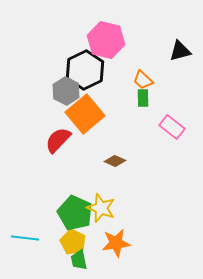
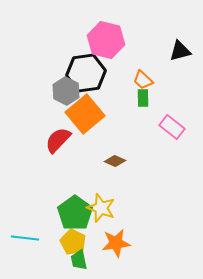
black hexagon: moved 1 px right, 3 px down; rotated 18 degrees clockwise
green pentagon: rotated 12 degrees clockwise
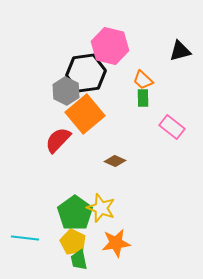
pink hexagon: moved 4 px right, 6 px down
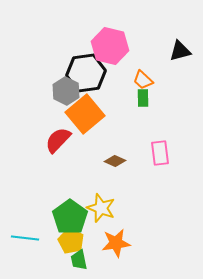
pink rectangle: moved 12 px left, 26 px down; rotated 45 degrees clockwise
green pentagon: moved 5 px left, 4 px down
yellow pentagon: moved 2 px left, 1 px up
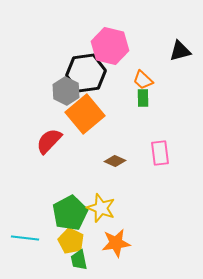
red semicircle: moved 9 px left, 1 px down
green pentagon: moved 4 px up; rotated 8 degrees clockwise
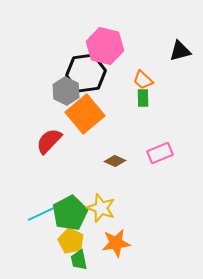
pink hexagon: moved 5 px left
pink rectangle: rotated 75 degrees clockwise
cyan line: moved 16 px right, 24 px up; rotated 32 degrees counterclockwise
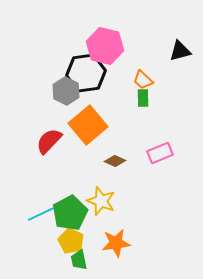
orange square: moved 3 px right, 11 px down
yellow star: moved 7 px up
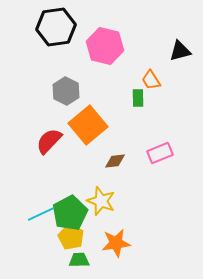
black hexagon: moved 30 px left, 46 px up
orange trapezoid: moved 8 px right; rotated 15 degrees clockwise
green rectangle: moved 5 px left
brown diamond: rotated 30 degrees counterclockwise
yellow pentagon: moved 4 px up
green trapezoid: rotated 100 degrees clockwise
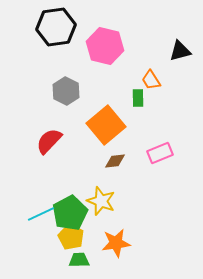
orange square: moved 18 px right
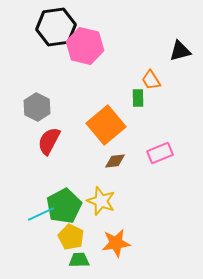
pink hexagon: moved 20 px left
gray hexagon: moved 29 px left, 16 px down
red semicircle: rotated 16 degrees counterclockwise
green pentagon: moved 6 px left, 7 px up
